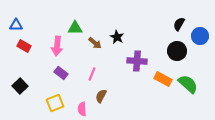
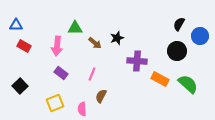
black star: moved 1 px down; rotated 24 degrees clockwise
orange rectangle: moved 3 px left
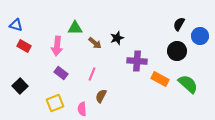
blue triangle: rotated 16 degrees clockwise
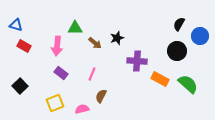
pink semicircle: rotated 80 degrees clockwise
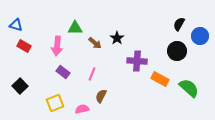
black star: rotated 16 degrees counterclockwise
purple rectangle: moved 2 px right, 1 px up
green semicircle: moved 1 px right, 4 px down
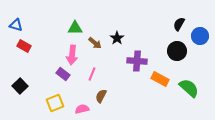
pink arrow: moved 15 px right, 9 px down
purple rectangle: moved 2 px down
